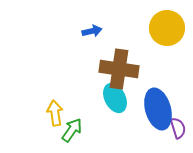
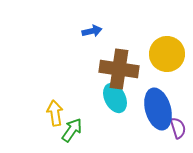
yellow circle: moved 26 px down
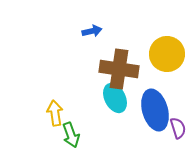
blue ellipse: moved 3 px left, 1 px down
green arrow: moved 1 px left, 5 px down; rotated 125 degrees clockwise
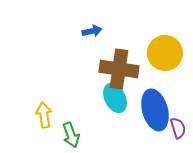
yellow circle: moved 2 px left, 1 px up
yellow arrow: moved 11 px left, 2 px down
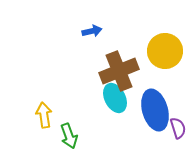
yellow circle: moved 2 px up
brown cross: moved 2 px down; rotated 30 degrees counterclockwise
green arrow: moved 2 px left, 1 px down
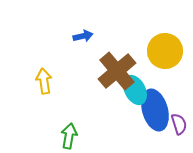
blue arrow: moved 9 px left, 5 px down
brown cross: moved 2 px left; rotated 18 degrees counterclockwise
cyan ellipse: moved 20 px right, 8 px up
yellow arrow: moved 34 px up
purple semicircle: moved 1 px right, 4 px up
green arrow: rotated 150 degrees counterclockwise
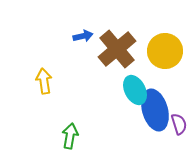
brown cross: moved 22 px up
green arrow: moved 1 px right
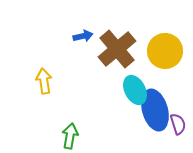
purple semicircle: moved 1 px left
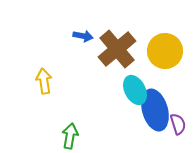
blue arrow: rotated 24 degrees clockwise
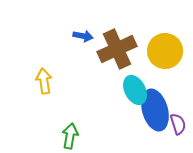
brown cross: rotated 15 degrees clockwise
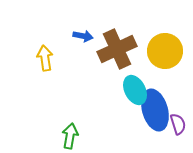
yellow arrow: moved 1 px right, 23 px up
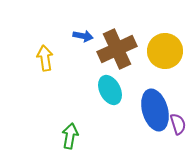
cyan ellipse: moved 25 px left
